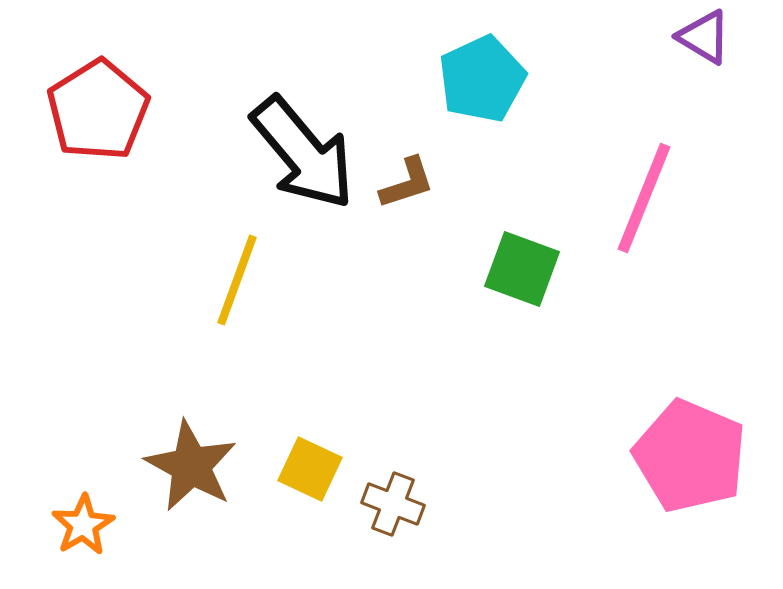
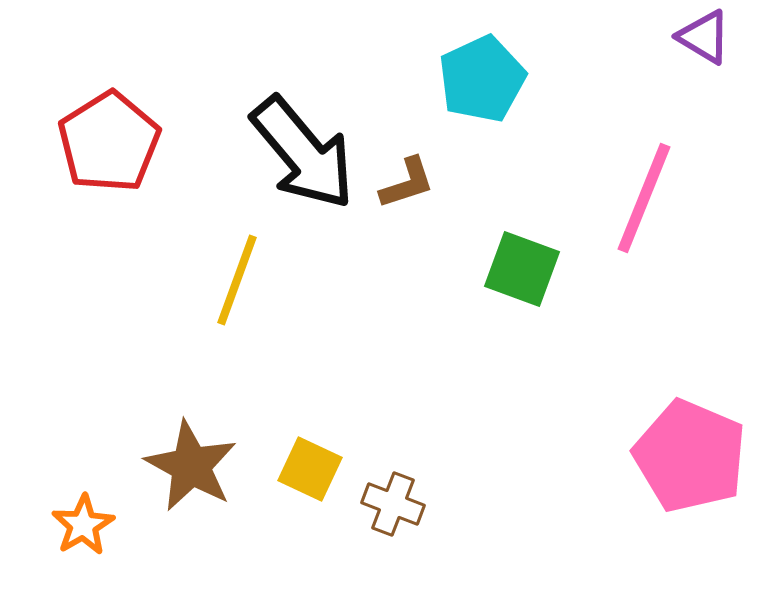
red pentagon: moved 11 px right, 32 px down
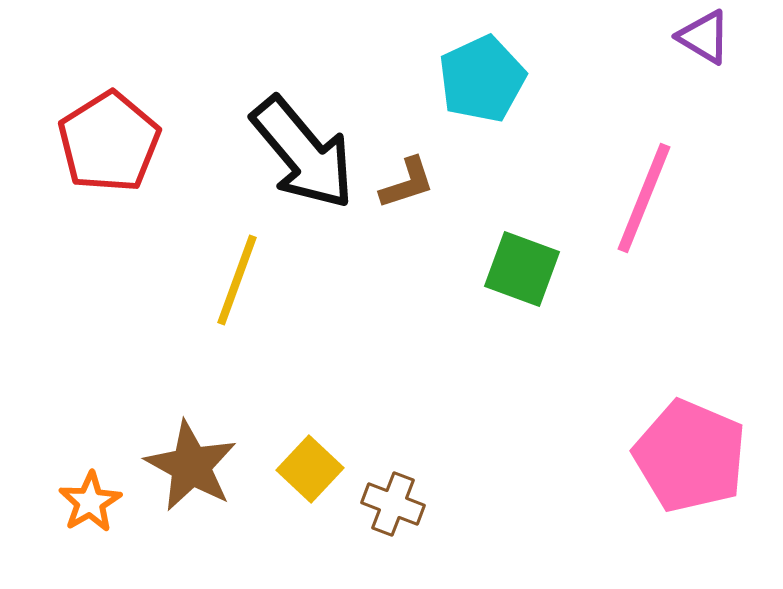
yellow square: rotated 18 degrees clockwise
orange star: moved 7 px right, 23 px up
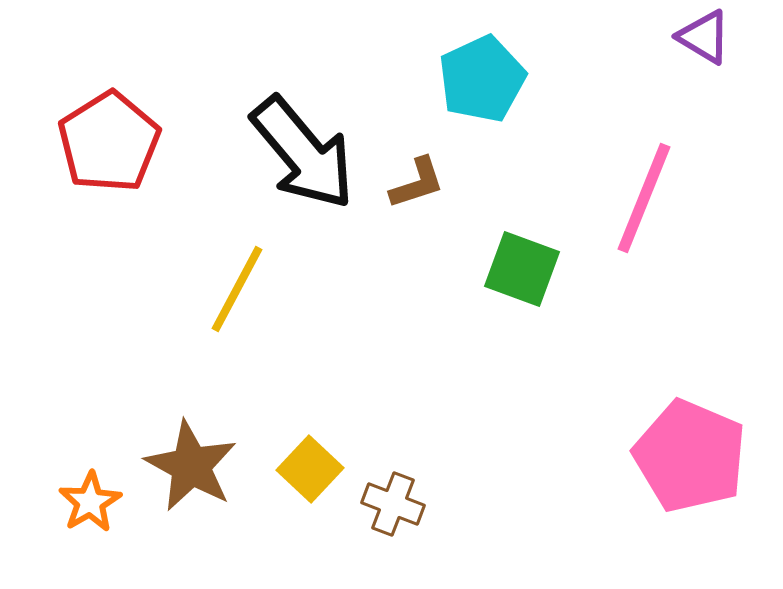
brown L-shape: moved 10 px right
yellow line: moved 9 px down; rotated 8 degrees clockwise
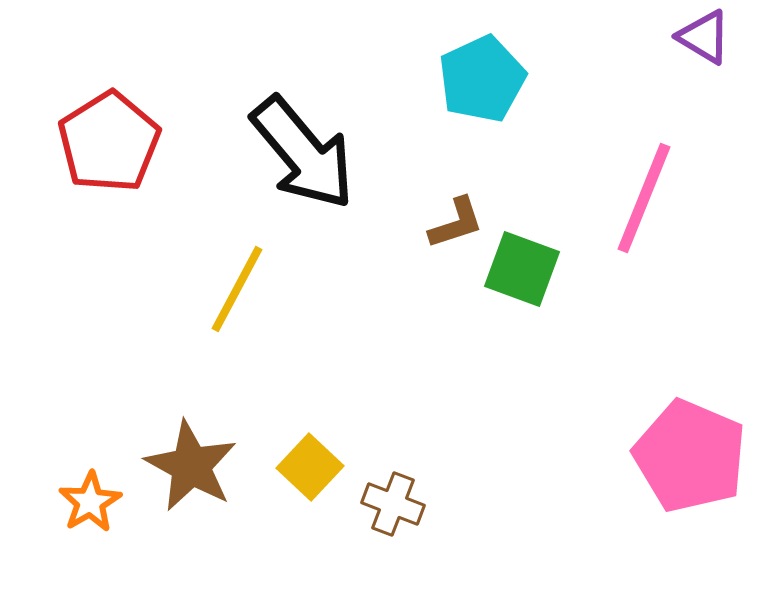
brown L-shape: moved 39 px right, 40 px down
yellow square: moved 2 px up
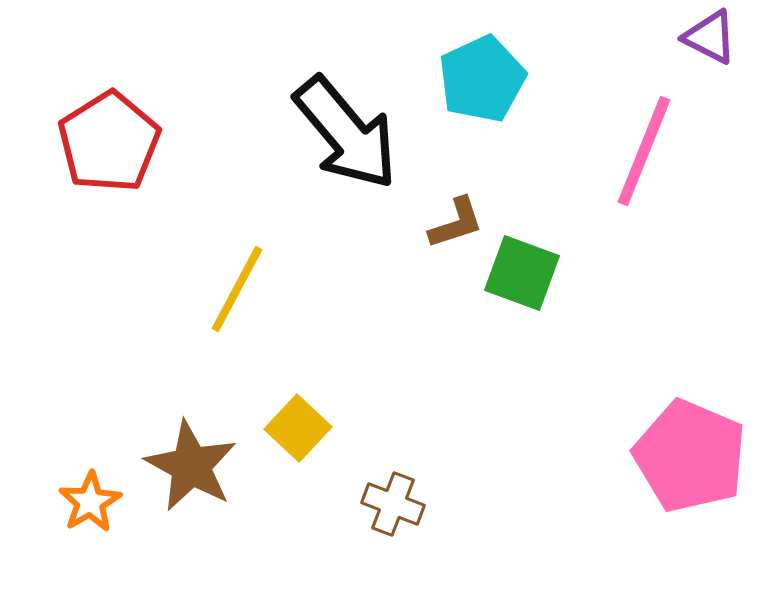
purple triangle: moved 6 px right; rotated 4 degrees counterclockwise
black arrow: moved 43 px right, 20 px up
pink line: moved 47 px up
green square: moved 4 px down
yellow square: moved 12 px left, 39 px up
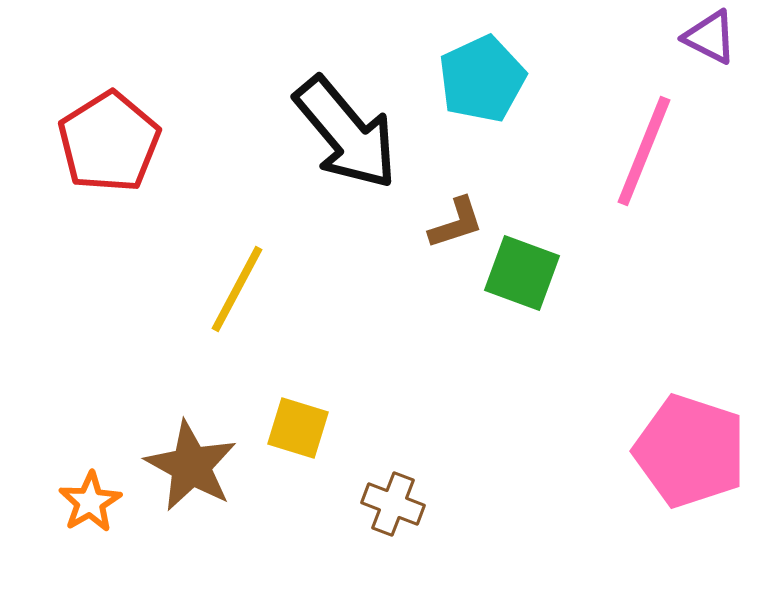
yellow square: rotated 26 degrees counterclockwise
pink pentagon: moved 5 px up; rotated 5 degrees counterclockwise
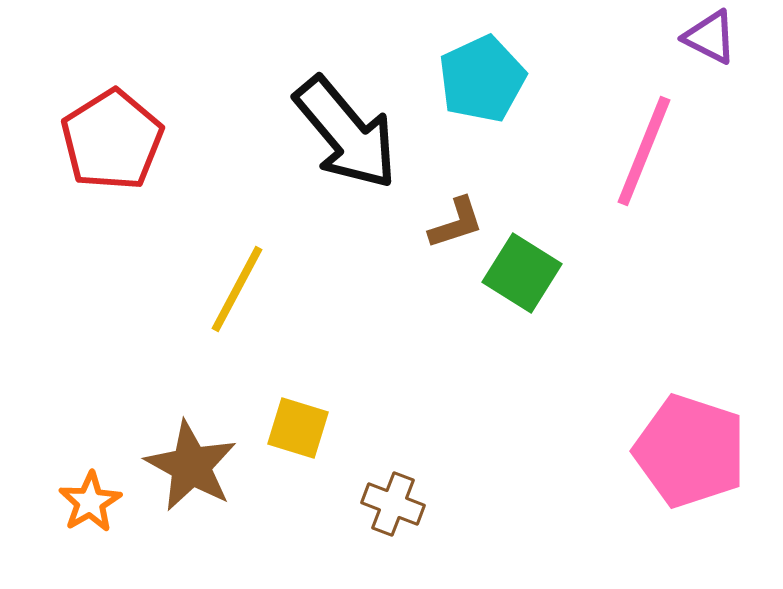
red pentagon: moved 3 px right, 2 px up
green square: rotated 12 degrees clockwise
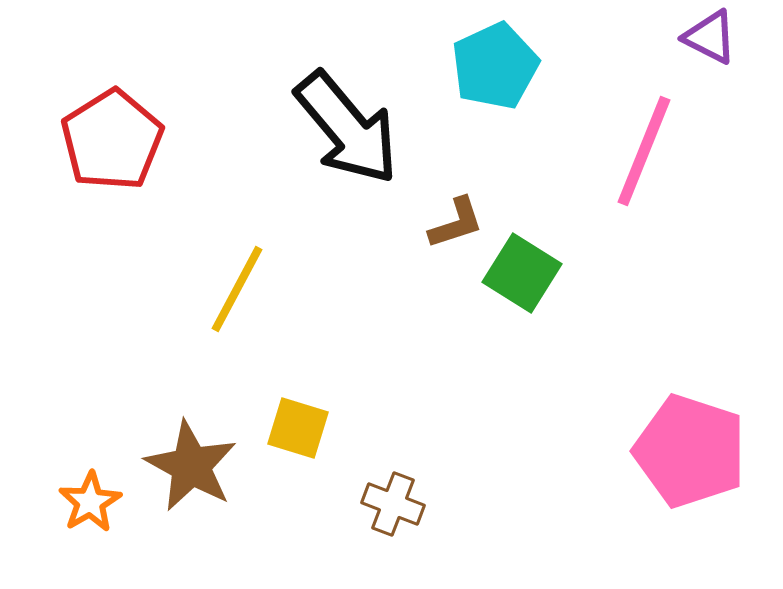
cyan pentagon: moved 13 px right, 13 px up
black arrow: moved 1 px right, 5 px up
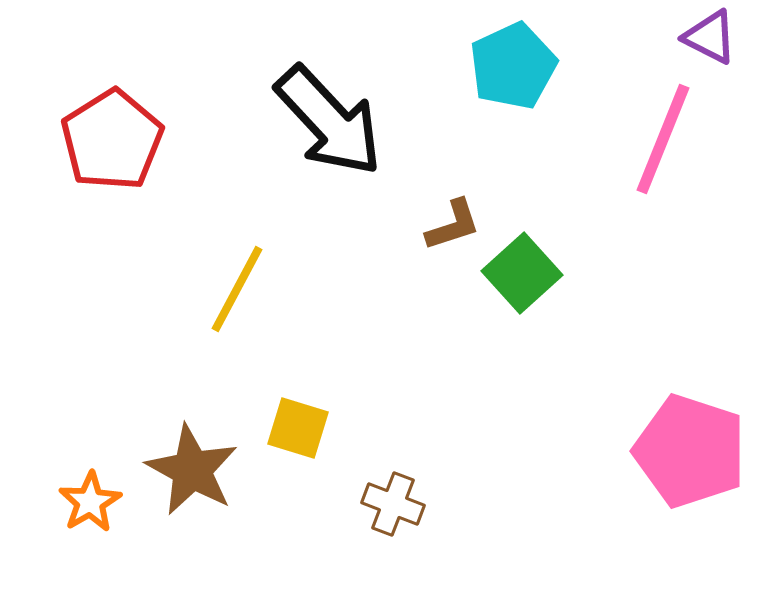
cyan pentagon: moved 18 px right
black arrow: moved 18 px left, 7 px up; rotated 3 degrees counterclockwise
pink line: moved 19 px right, 12 px up
brown L-shape: moved 3 px left, 2 px down
green square: rotated 16 degrees clockwise
brown star: moved 1 px right, 4 px down
